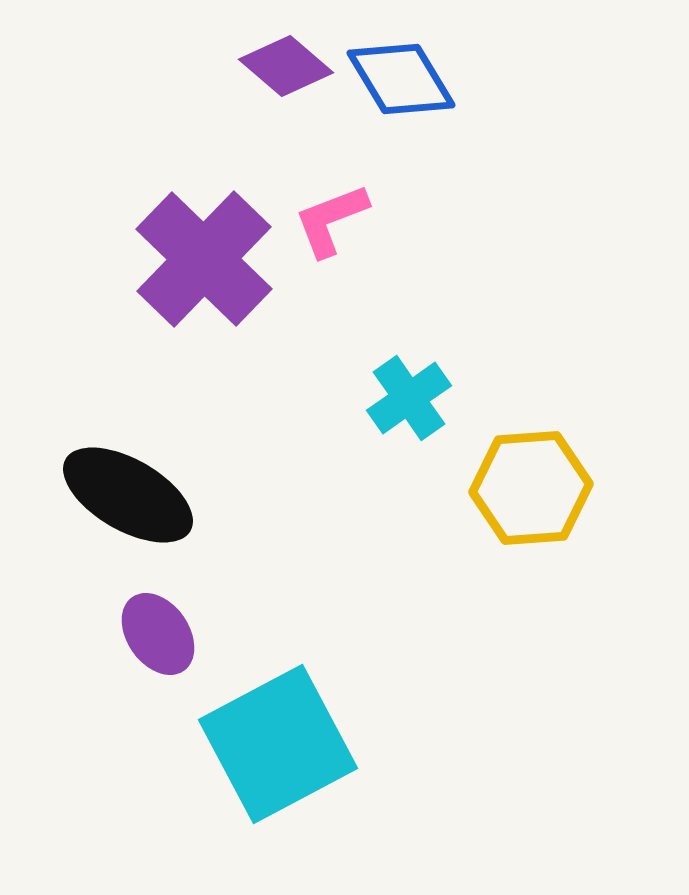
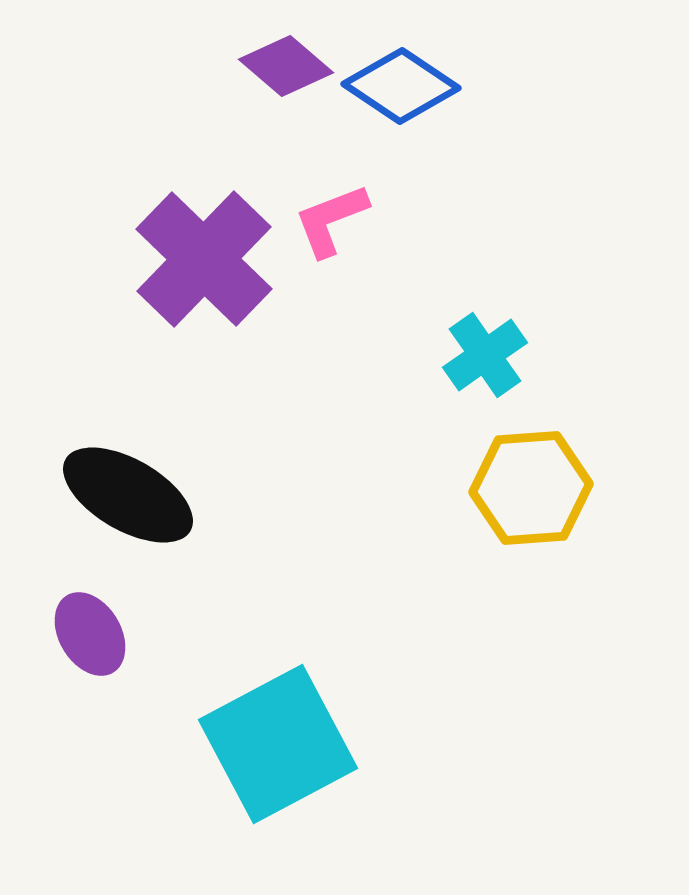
blue diamond: moved 7 px down; rotated 25 degrees counterclockwise
cyan cross: moved 76 px right, 43 px up
purple ellipse: moved 68 px left; rotated 4 degrees clockwise
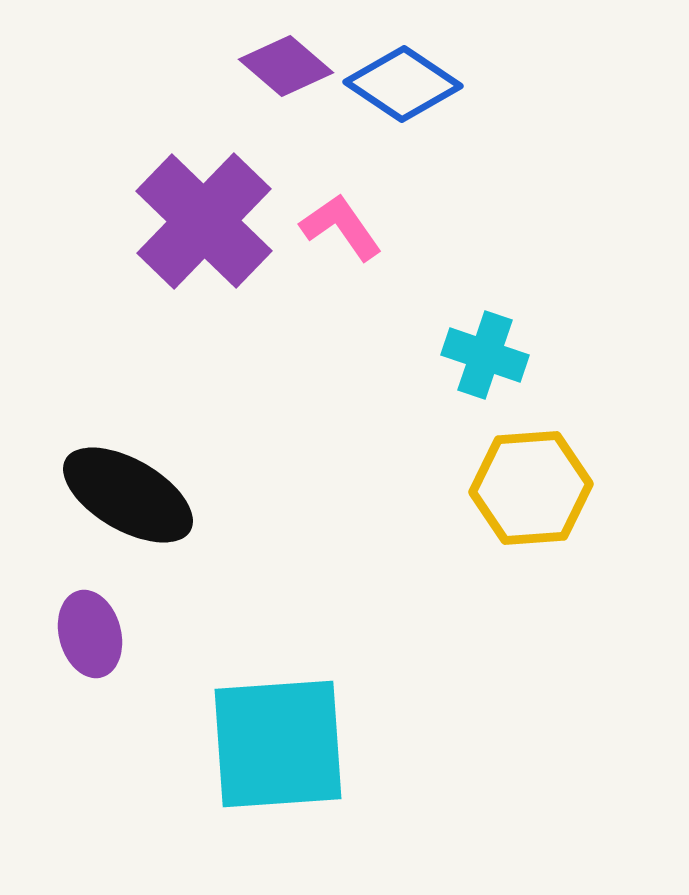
blue diamond: moved 2 px right, 2 px up
pink L-shape: moved 10 px right, 7 px down; rotated 76 degrees clockwise
purple cross: moved 38 px up
cyan cross: rotated 36 degrees counterclockwise
purple ellipse: rotated 16 degrees clockwise
cyan square: rotated 24 degrees clockwise
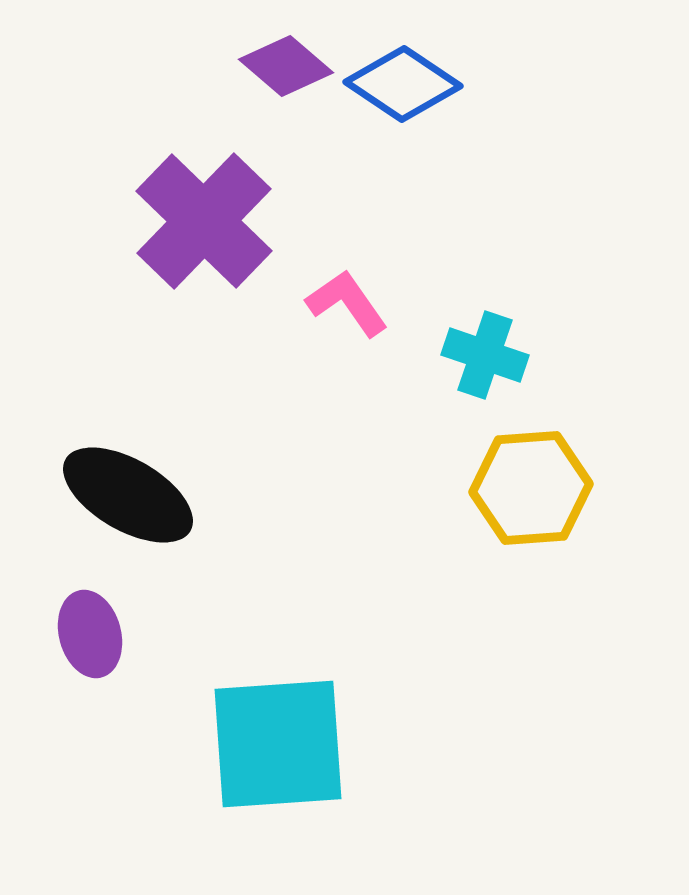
pink L-shape: moved 6 px right, 76 px down
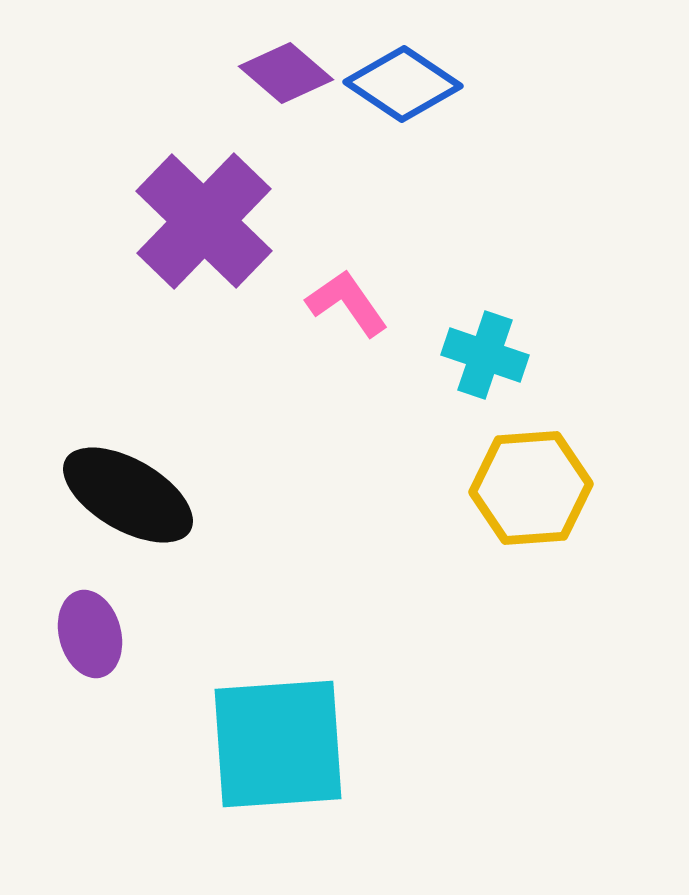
purple diamond: moved 7 px down
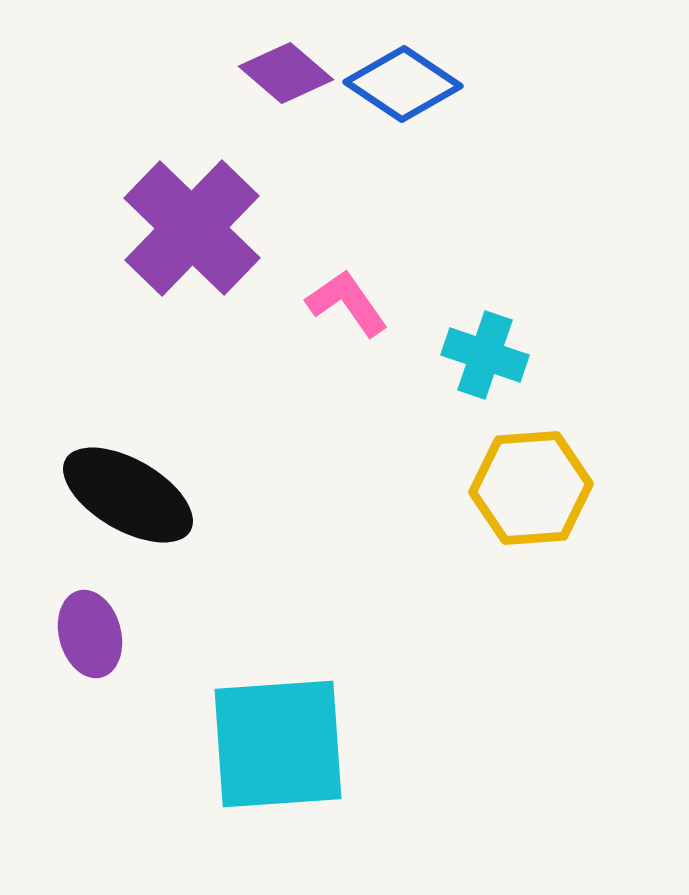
purple cross: moved 12 px left, 7 px down
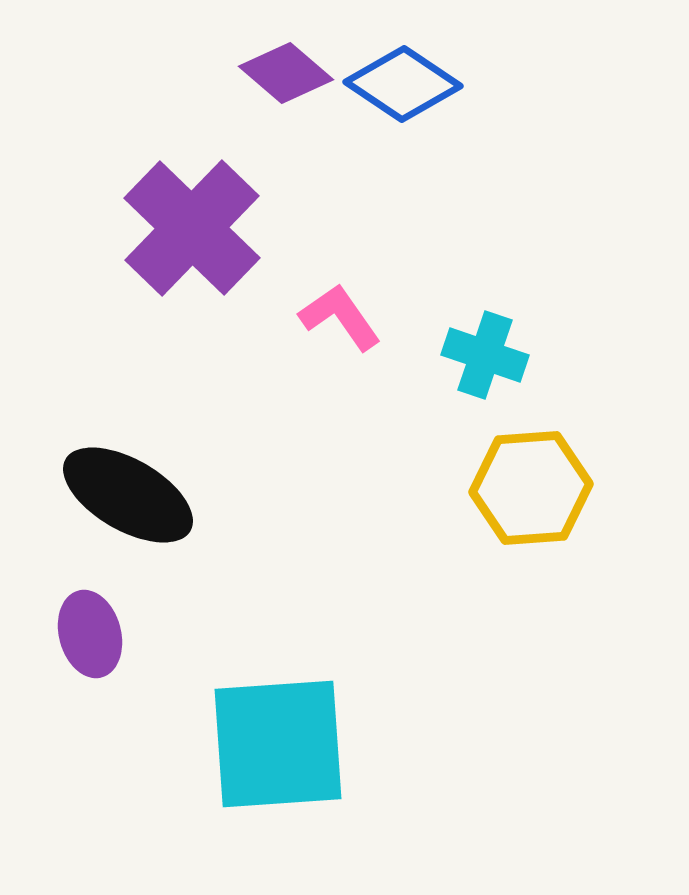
pink L-shape: moved 7 px left, 14 px down
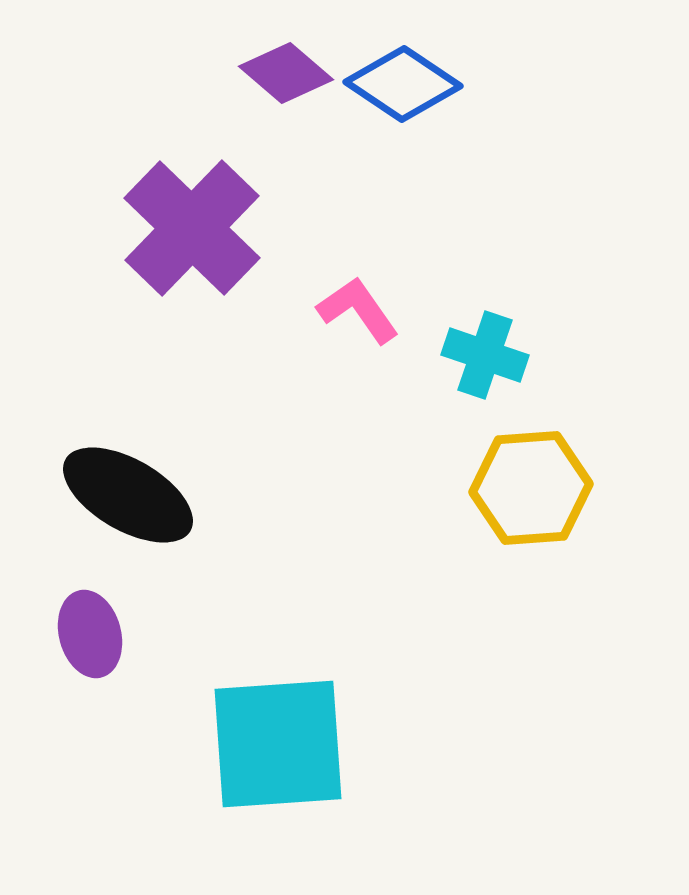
pink L-shape: moved 18 px right, 7 px up
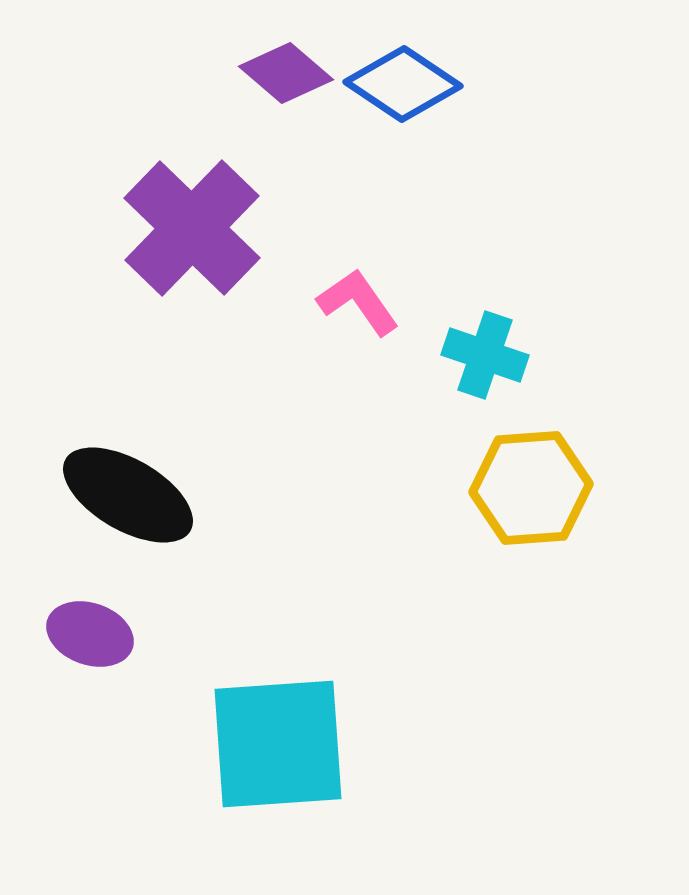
pink L-shape: moved 8 px up
purple ellipse: rotated 56 degrees counterclockwise
